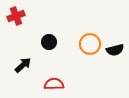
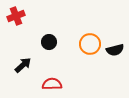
red semicircle: moved 2 px left
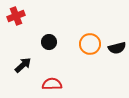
black semicircle: moved 2 px right, 2 px up
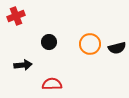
black arrow: rotated 36 degrees clockwise
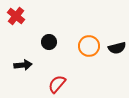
red cross: rotated 30 degrees counterclockwise
orange circle: moved 1 px left, 2 px down
red semicircle: moved 5 px right; rotated 48 degrees counterclockwise
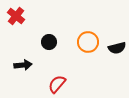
orange circle: moved 1 px left, 4 px up
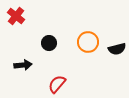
black circle: moved 1 px down
black semicircle: moved 1 px down
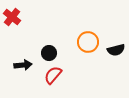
red cross: moved 4 px left, 1 px down
black circle: moved 10 px down
black semicircle: moved 1 px left, 1 px down
red semicircle: moved 4 px left, 9 px up
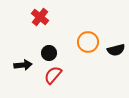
red cross: moved 28 px right
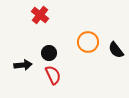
red cross: moved 2 px up
black semicircle: rotated 66 degrees clockwise
red semicircle: rotated 114 degrees clockwise
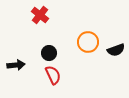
black semicircle: rotated 72 degrees counterclockwise
black arrow: moved 7 px left
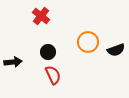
red cross: moved 1 px right, 1 px down
black circle: moved 1 px left, 1 px up
black arrow: moved 3 px left, 3 px up
